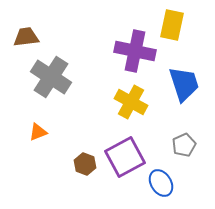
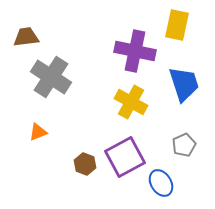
yellow rectangle: moved 5 px right
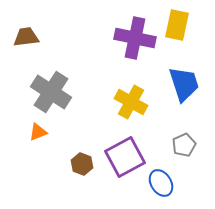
purple cross: moved 13 px up
gray cross: moved 15 px down
brown hexagon: moved 3 px left
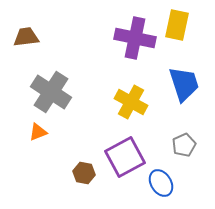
brown hexagon: moved 2 px right, 9 px down; rotated 10 degrees counterclockwise
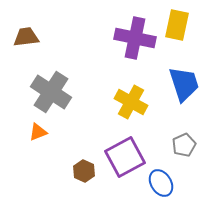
brown hexagon: moved 2 px up; rotated 15 degrees clockwise
